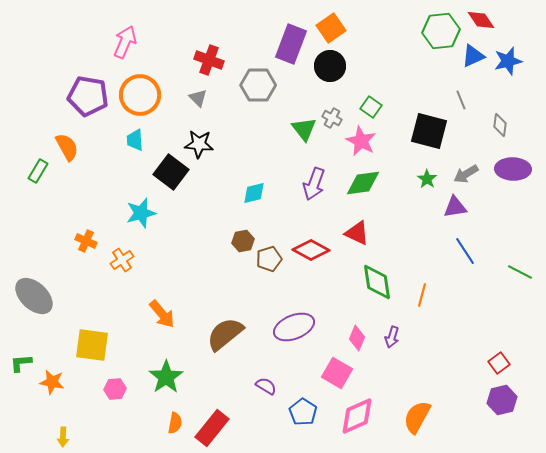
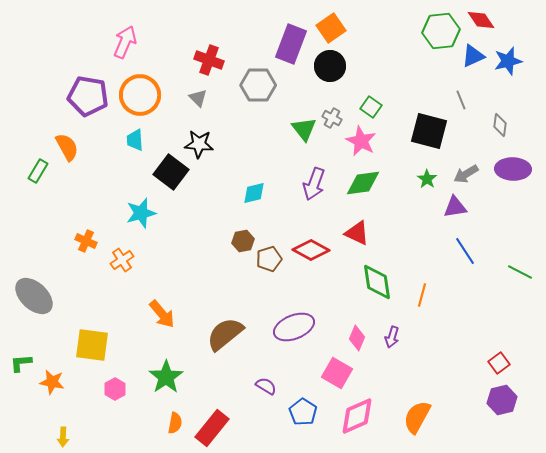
pink hexagon at (115, 389): rotated 25 degrees counterclockwise
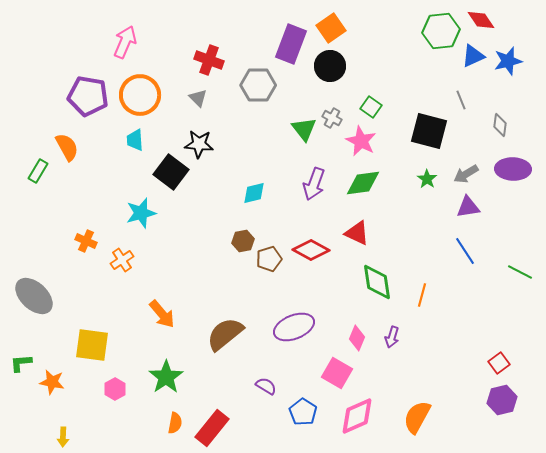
purple triangle at (455, 207): moved 13 px right
